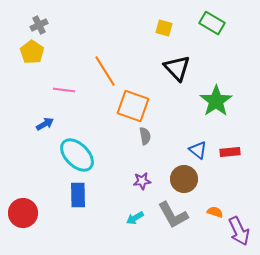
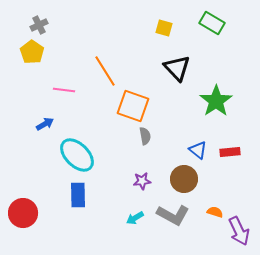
gray L-shape: rotated 32 degrees counterclockwise
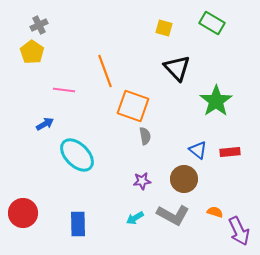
orange line: rotated 12 degrees clockwise
blue rectangle: moved 29 px down
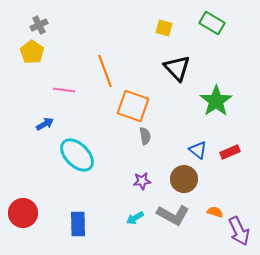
red rectangle: rotated 18 degrees counterclockwise
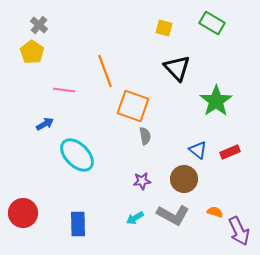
gray cross: rotated 24 degrees counterclockwise
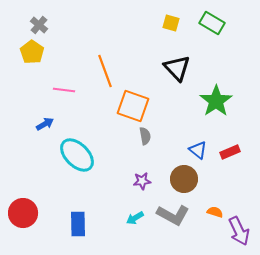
yellow square: moved 7 px right, 5 px up
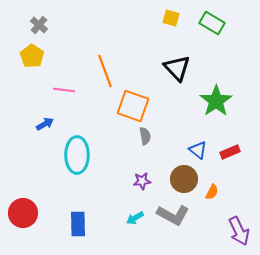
yellow square: moved 5 px up
yellow pentagon: moved 4 px down
cyan ellipse: rotated 45 degrees clockwise
orange semicircle: moved 3 px left, 20 px up; rotated 98 degrees clockwise
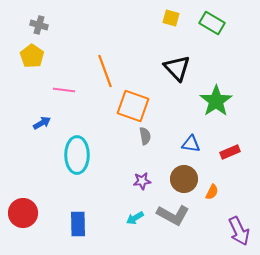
gray cross: rotated 24 degrees counterclockwise
blue arrow: moved 3 px left, 1 px up
blue triangle: moved 7 px left, 6 px up; rotated 30 degrees counterclockwise
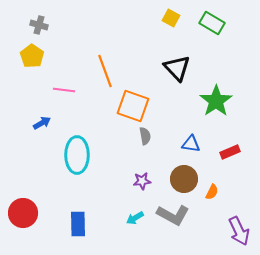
yellow square: rotated 12 degrees clockwise
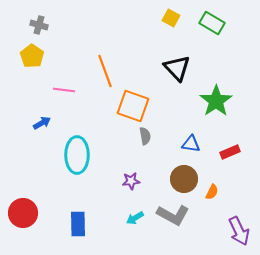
purple star: moved 11 px left
